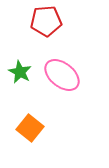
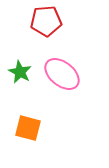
pink ellipse: moved 1 px up
orange square: moved 2 px left; rotated 24 degrees counterclockwise
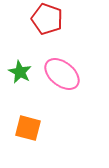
red pentagon: moved 1 px right, 2 px up; rotated 24 degrees clockwise
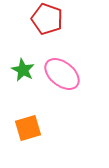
green star: moved 3 px right, 2 px up
orange square: rotated 32 degrees counterclockwise
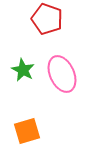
pink ellipse: rotated 27 degrees clockwise
orange square: moved 1 px left, 3 px down
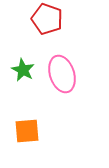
pink ellipse: rotated 6 degrees clockwise
orange square: rotated 12 degrees clockwise
